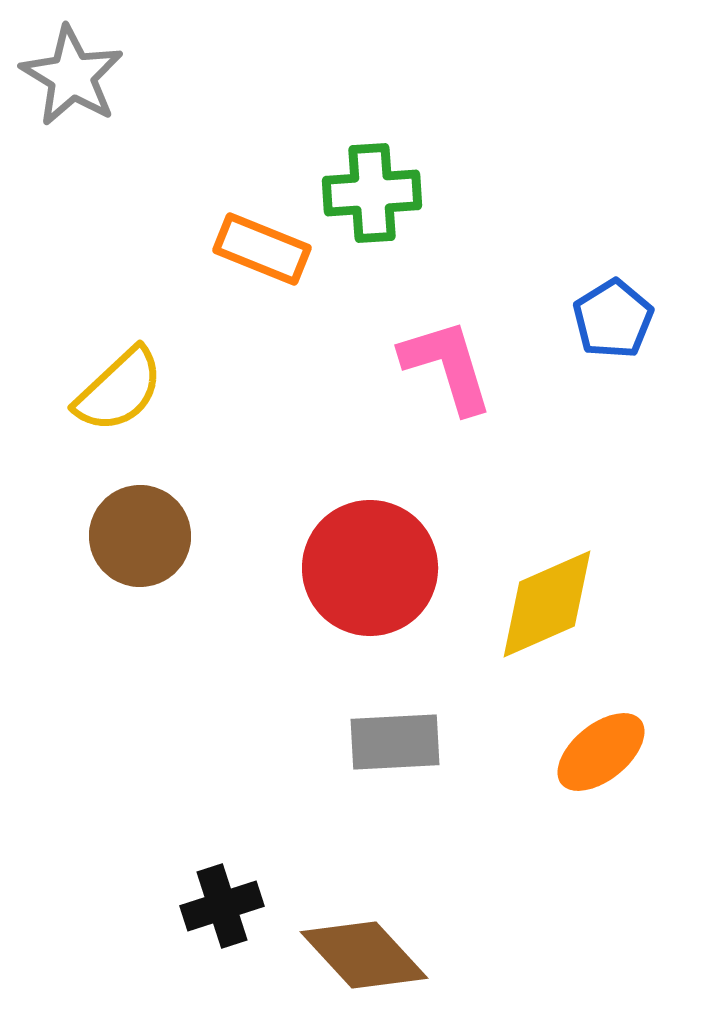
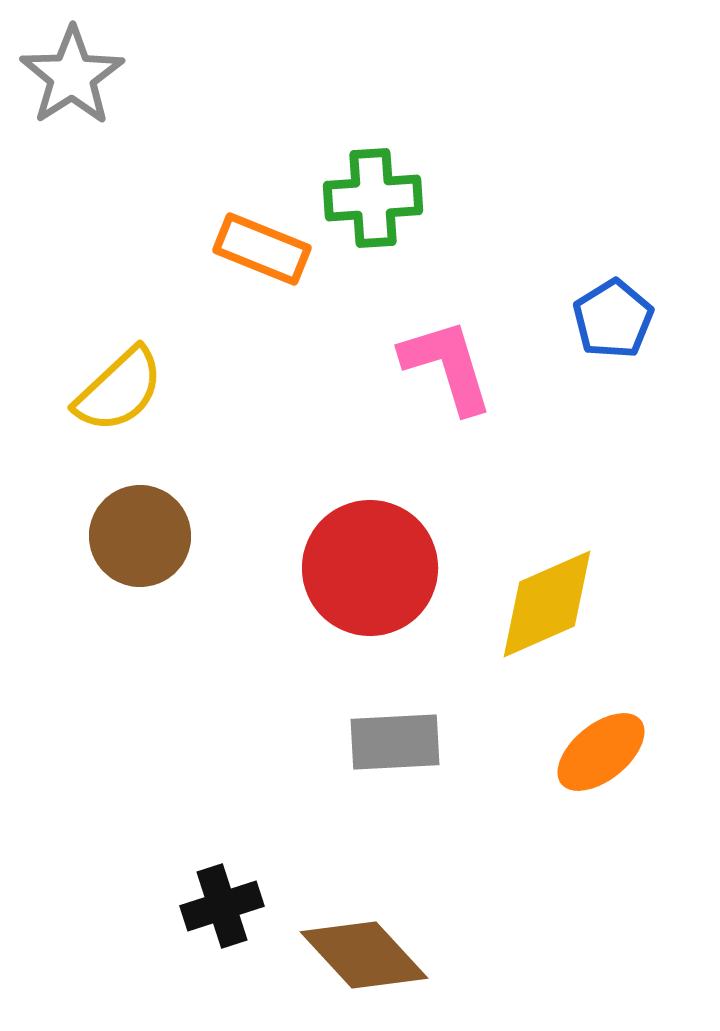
gray star: rotated 8 degrees clockwise
green cross: moved 1 px right, 5 px down
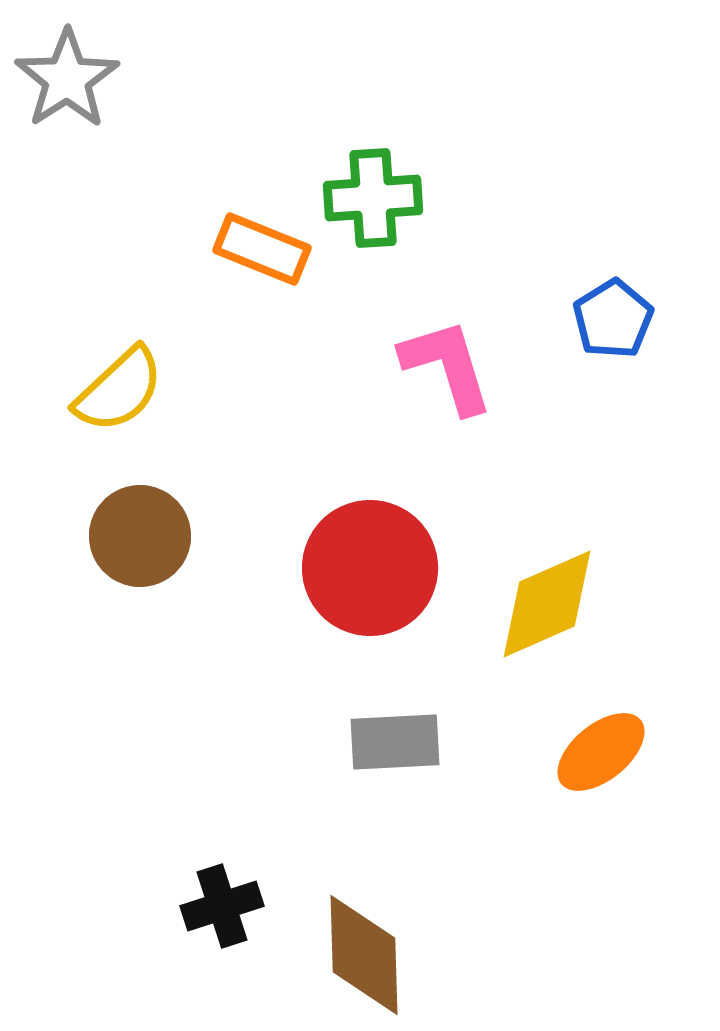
gray star: moved 5 px left, 3 px down
brown diamond: rotated 41 degrees clockwise
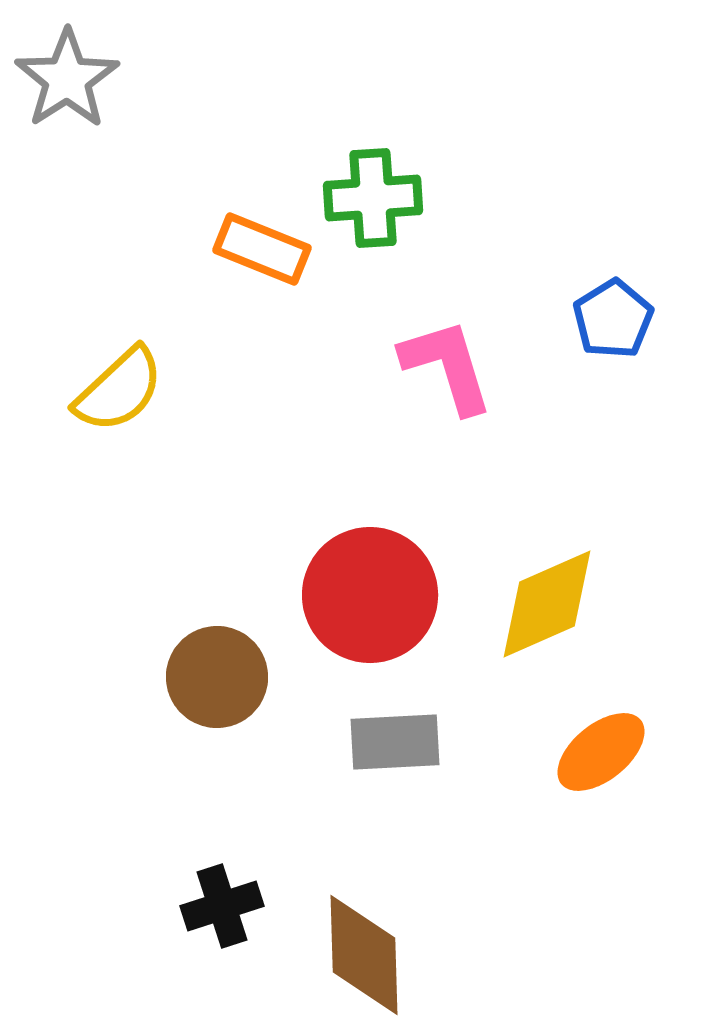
brown circle: moved 77 px right, 141 px down
red circle: moved 27 px down
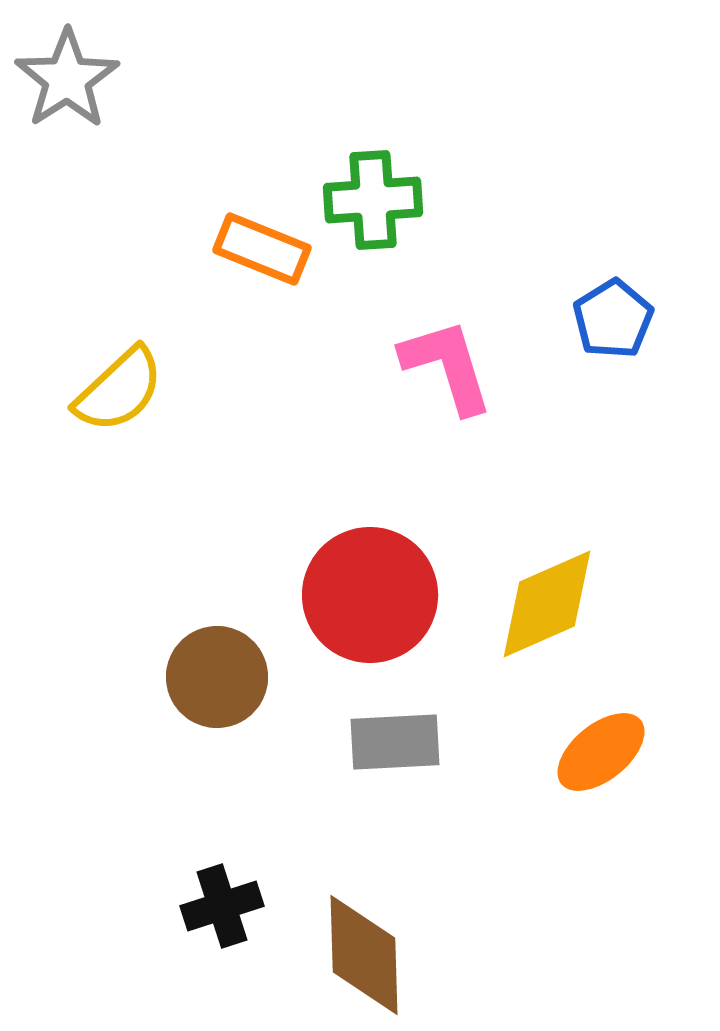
green cross: moved 2 px down
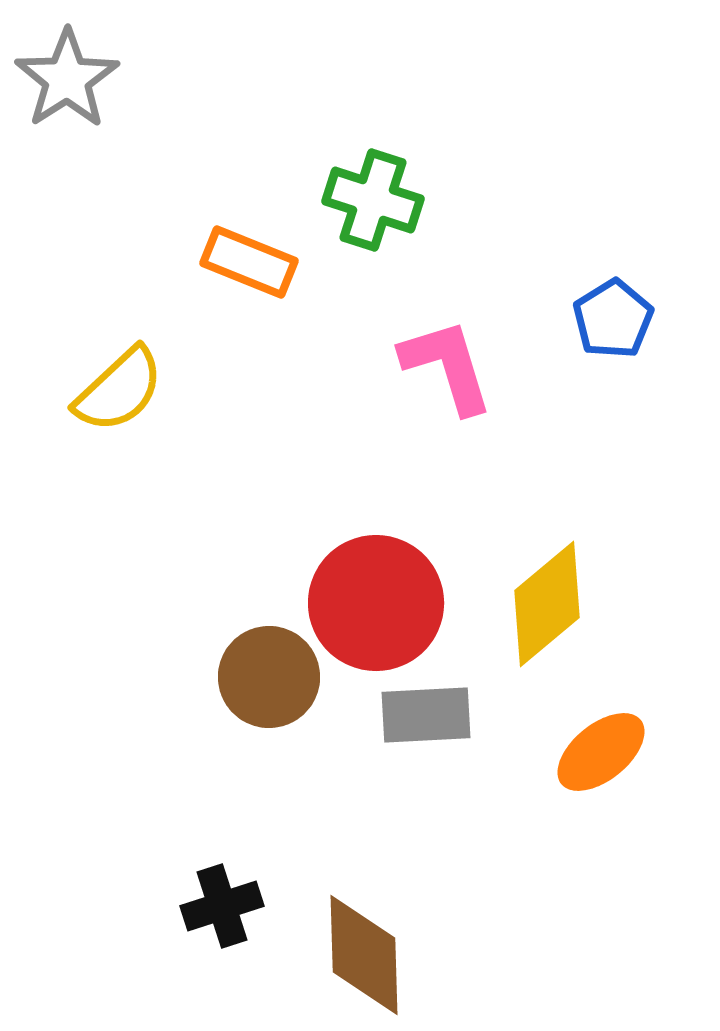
green cross: rotated 22 degrees clockwise
orange rectangle: moved 13 px left, 13 px down
red circle: moved 6 px right, 8 px down
yellow diamond: rotated 16 degrees counterclockwise
brown circle: moved 52 px right
gray rectangle: moved 31 px right, 27 px up
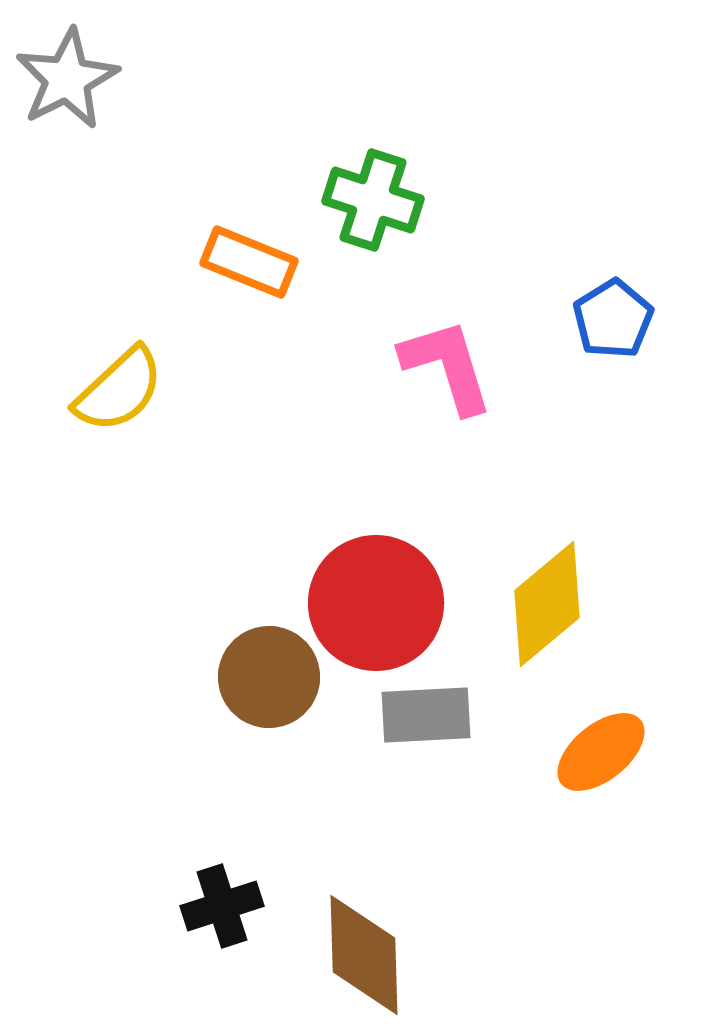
gray star: rotated 6 degrees clockwise
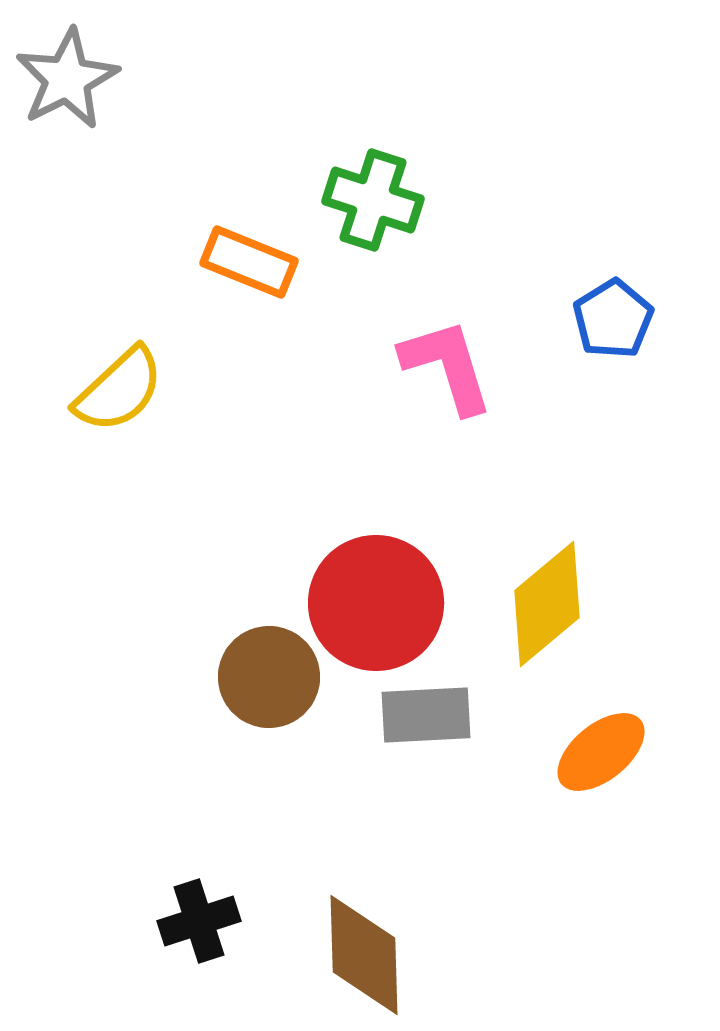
black cross: moved 23 px left, 15 px down
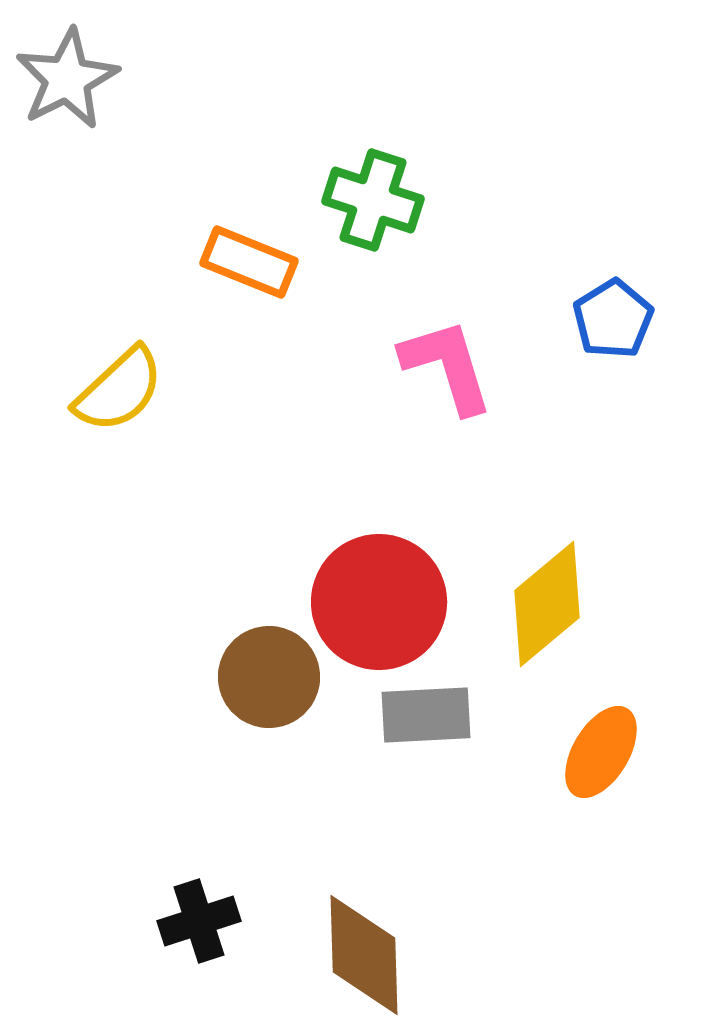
red circle: moved 3 px right, 1 px up
orange ellipse: rotated 20 degrees counterclockwise
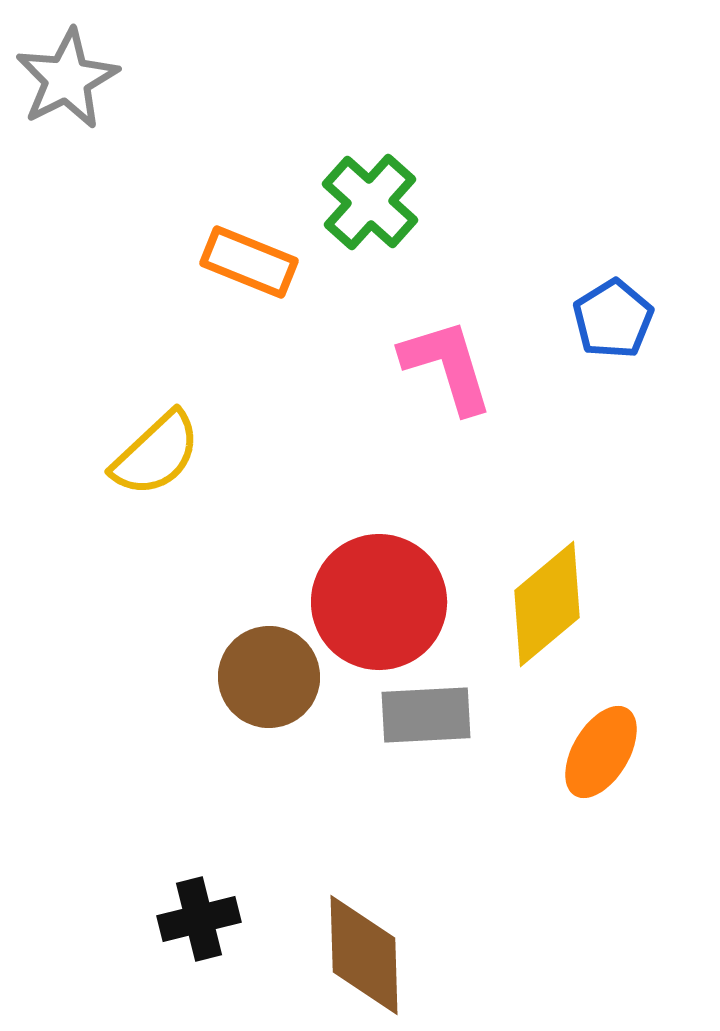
green cross: moved 3 px left, 2 px down; rotated 24 degrees clockwise
yellow semicircle: moved 37 px right, 64 px down
black cross: moved 2 px up; rotated 4 degrees clockwise
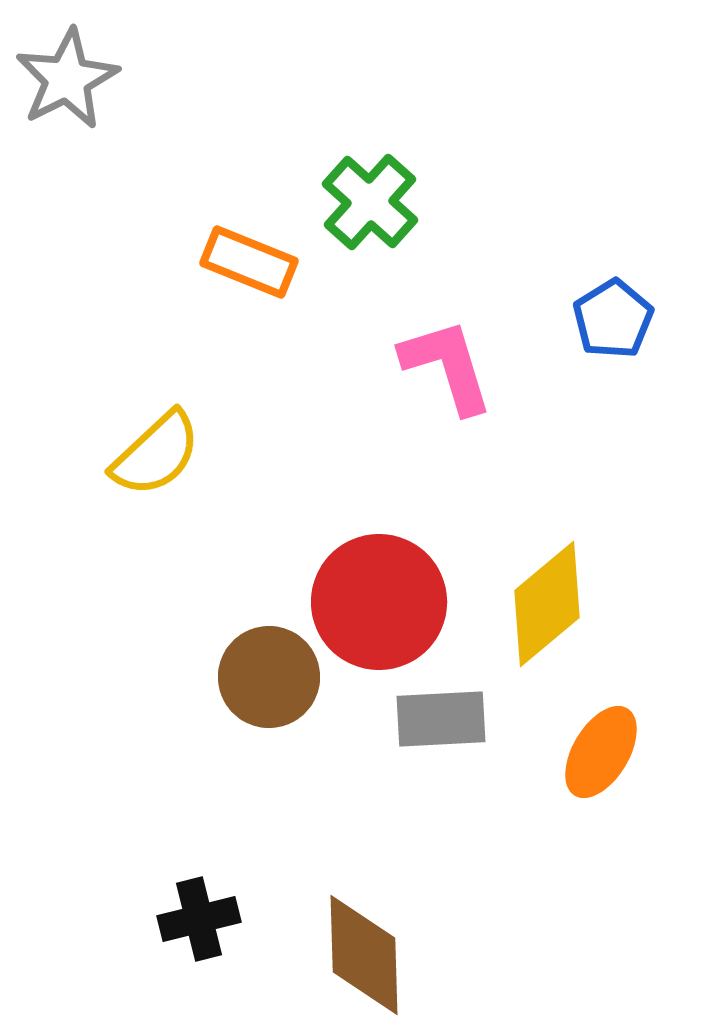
gray rectangle: moved 15 px right, 4 px down
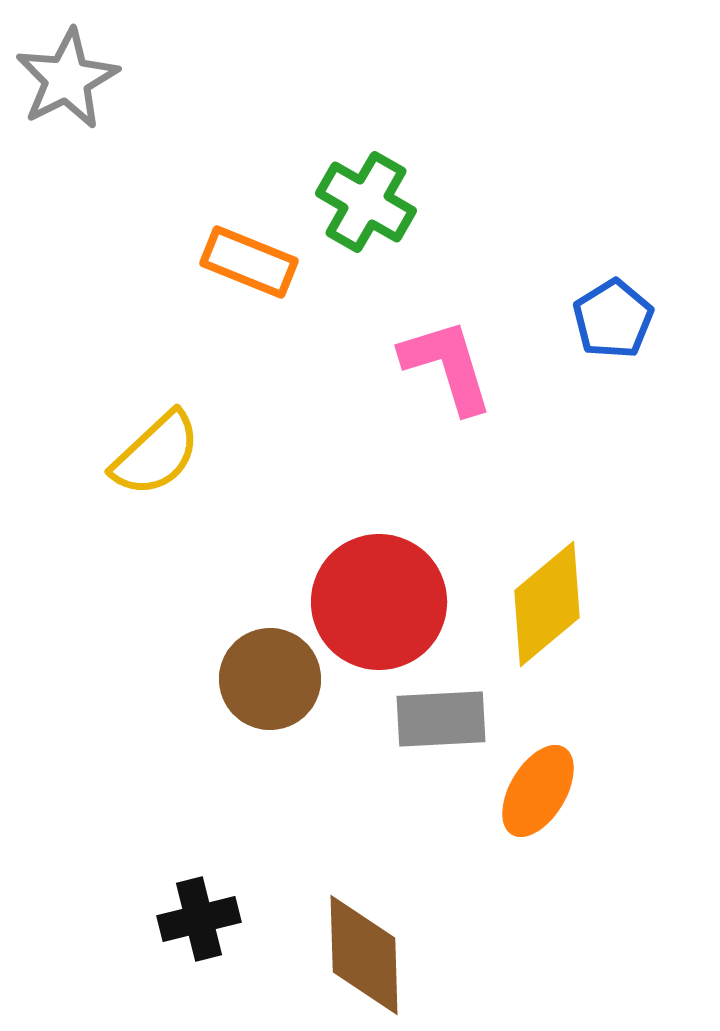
green cross: moved 4 px left; rotated 12 degrees counterclockwise
brown circle: moved 1 px right, 2 px down
orange ellipse: moved 63 px left, 39 px down
